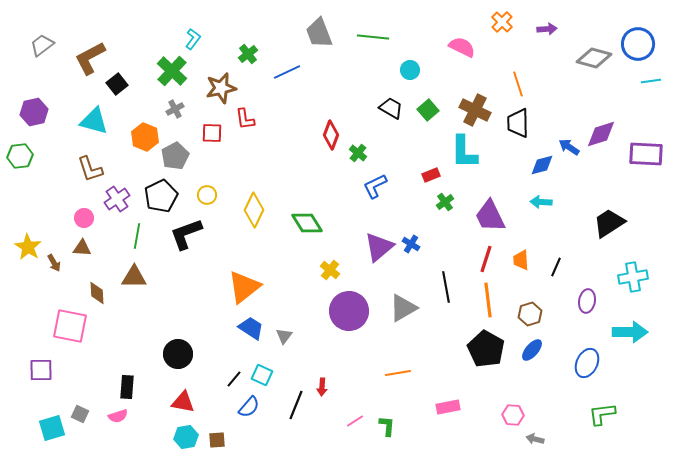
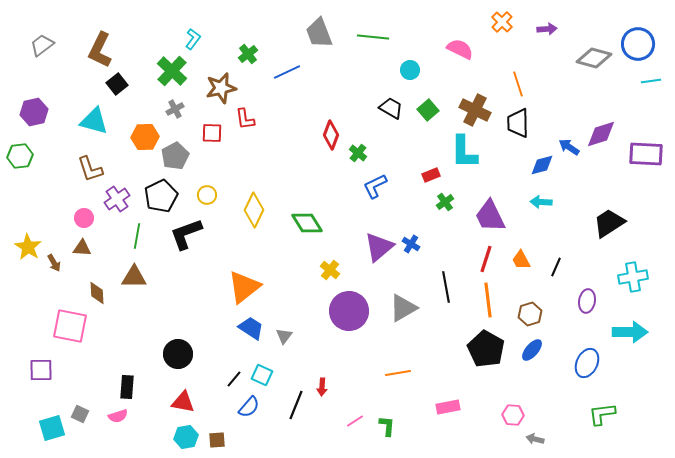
pink semicircle at (462, 47): moved 2 px left, 2 px down
brown L-shape at (90, 58): moved 10 px right, 8 px up; rotated 36 degrees counterclockwise
orange hexagon at (145, 137): rotated 24 degrees counterclockwise
orange trapezoid at (521, 260): rotated 25 degrees counterclockwise
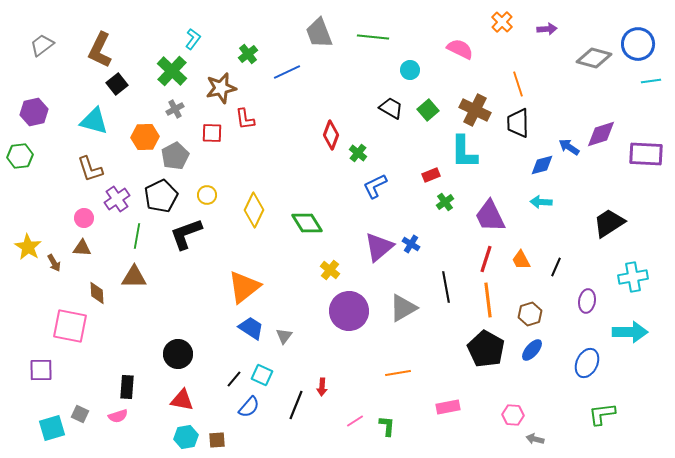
red triangle at (183, 402): moved 1 px left, 2 px up
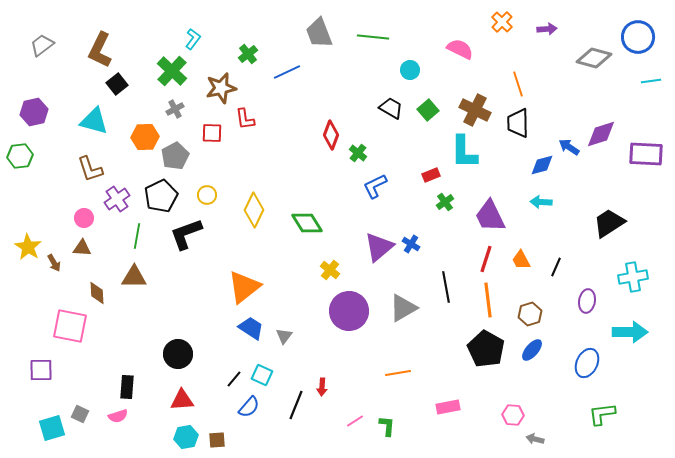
blue circle at (638, 44): moved 7 px up
red triangle at (182, 400): rotated 15 degrees counterclockwise
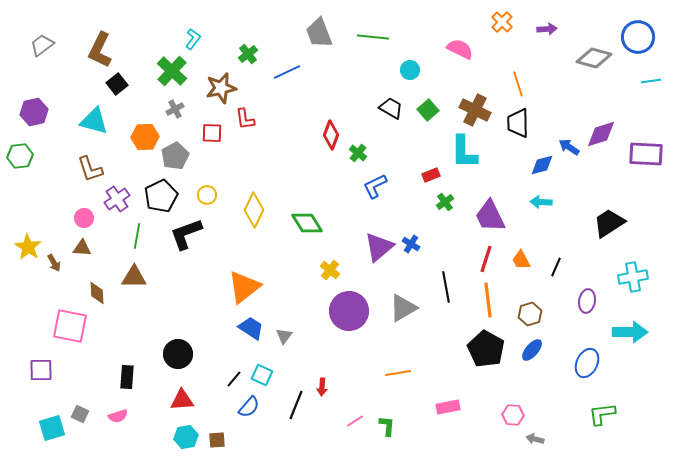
black rectangle at (127, 387): moved 10 px up
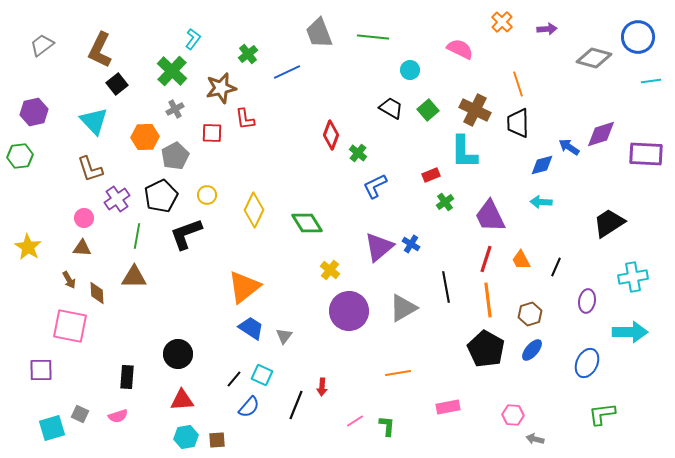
cyan triangle at (94, 121): rotated 32 degrees clockwise
brown arrow at (54, 263): moved 15 px right, 17 px down
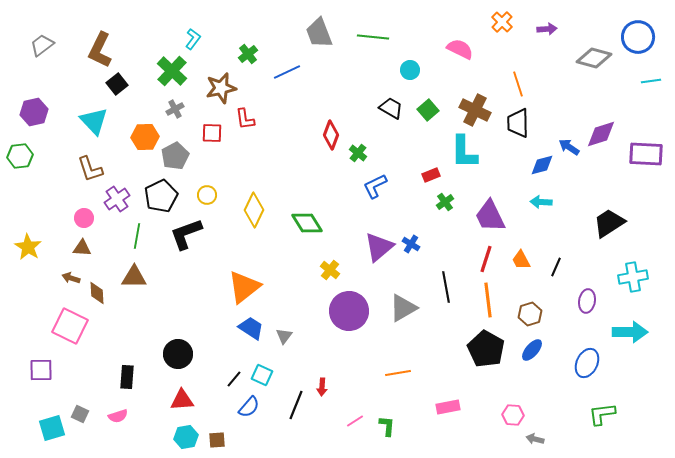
brown arrow at (69, 280): moved 2 px right, 2 px up; rotated 138 degrees clockwise
pink square at (70, 326): rotated 15 degrees clockwise
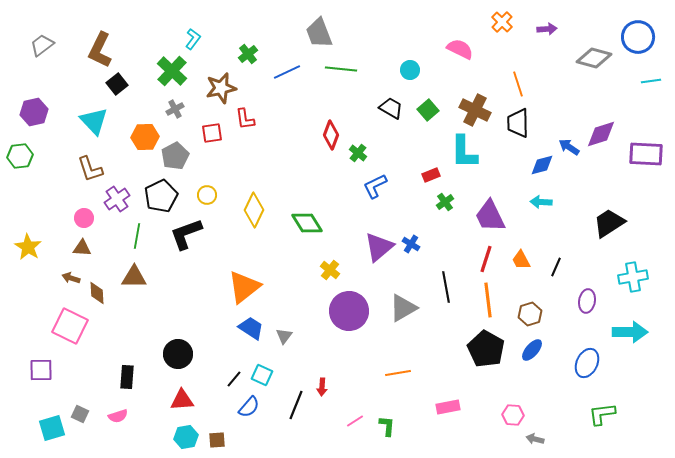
green line at (373, 37): moved 32 px left, 32 px down
red square at (212, 133): rotated 10 degrees counterclockwise
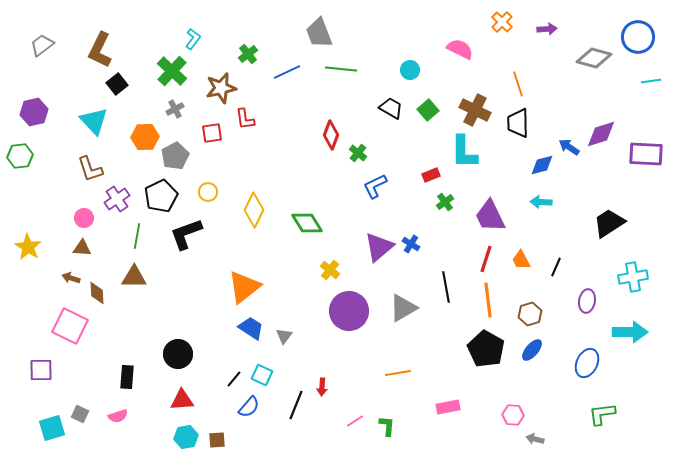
yellow circle at (207, 195): moved 1 px right, 3 px up
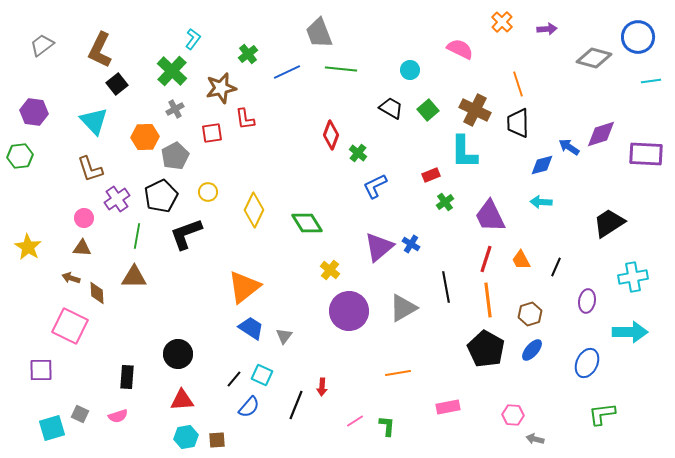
purple hexagon at (34, 112): rotated 20 degrees clockwise
